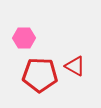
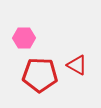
red triangle: moved 2 px right, 1 px up
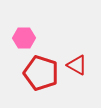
red pentagon: moved 1 px right, 2 px up; rotated 16 degrees clockwise
